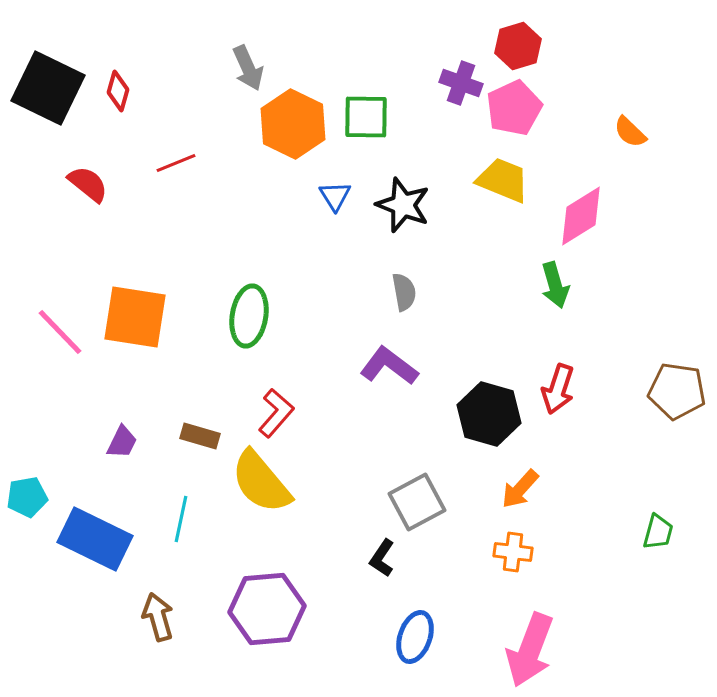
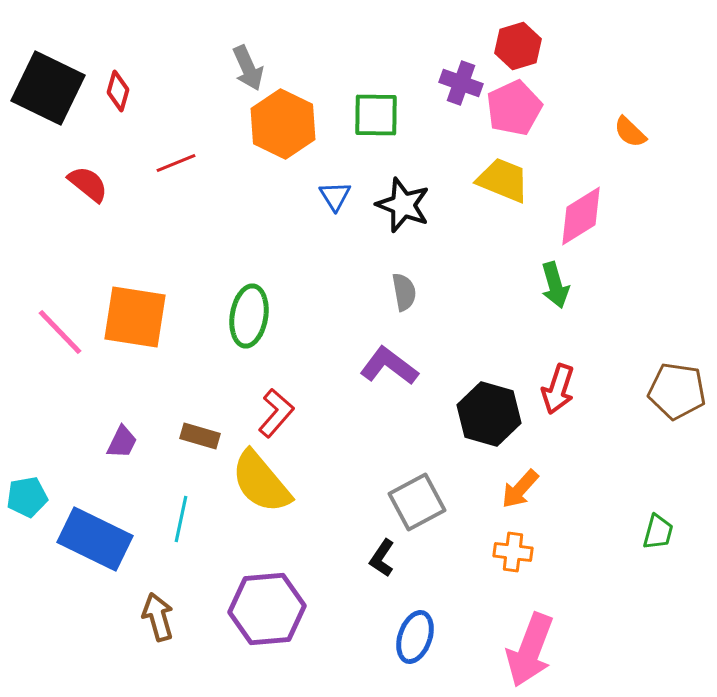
green square: moved 10 px right, 2 px up
orange hexagon: moved 10 px left
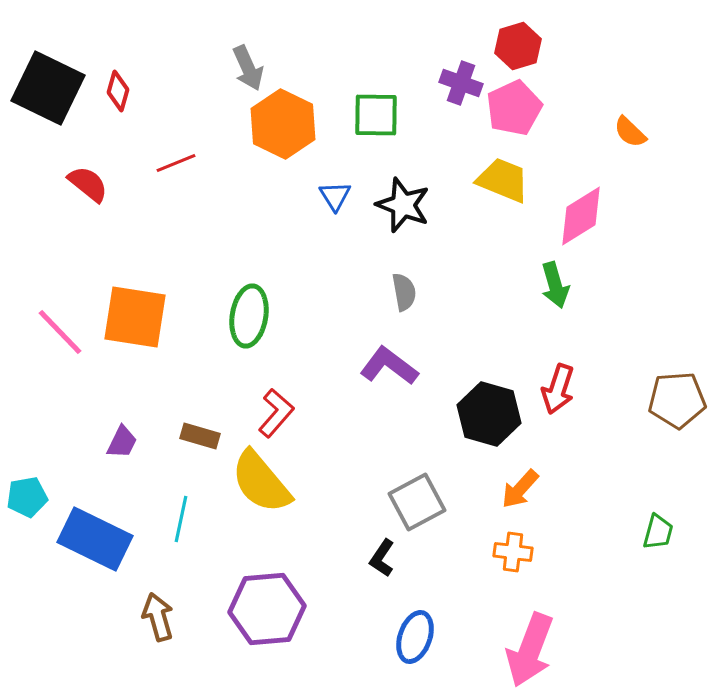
brown pentagon: moved 9 px down; rotated 12 degrees counterclockwise
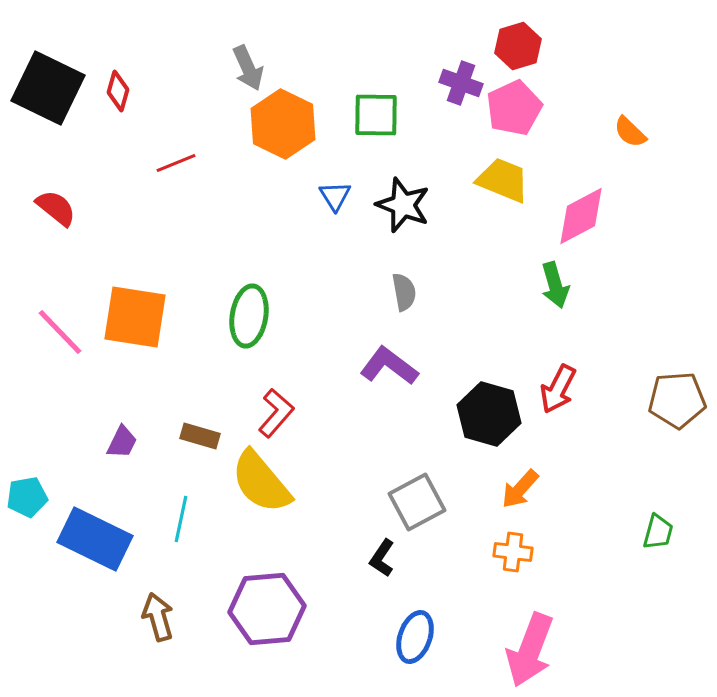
red semicircle: moved 32 px left, 24 px down
pink diamond: rotated 4 degrees clockwise
red arrow: rotated 9 degrees clockwise
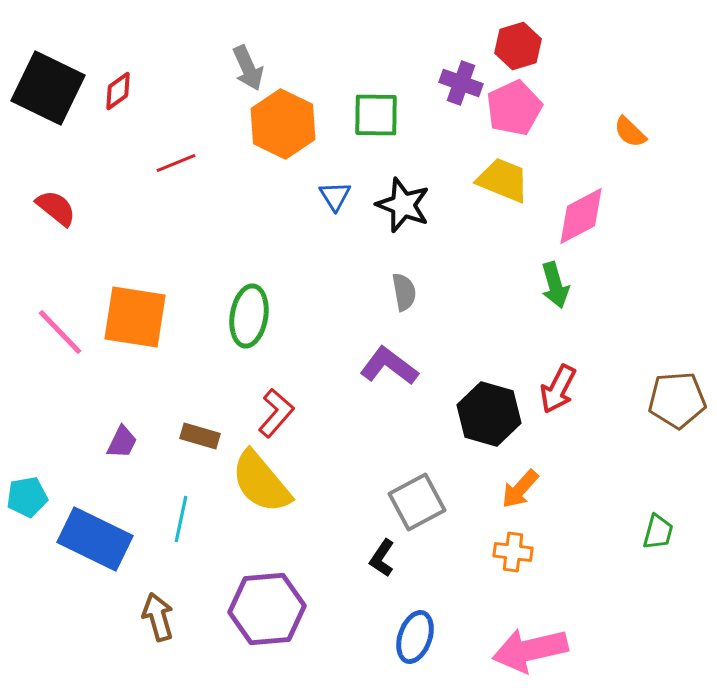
red diamond: rotated 39 degrees clockwise
pink arrow: rotated 56 degrees clockwise
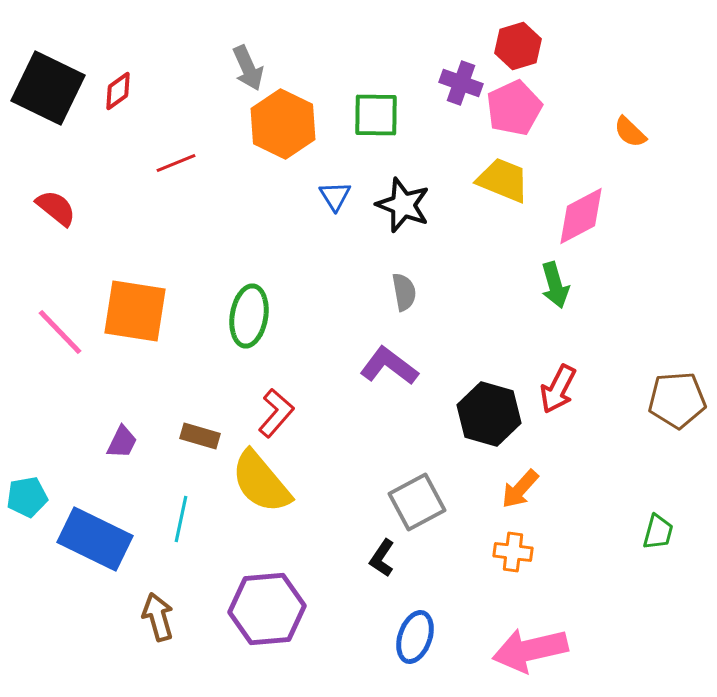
orange square: moved 6 px up
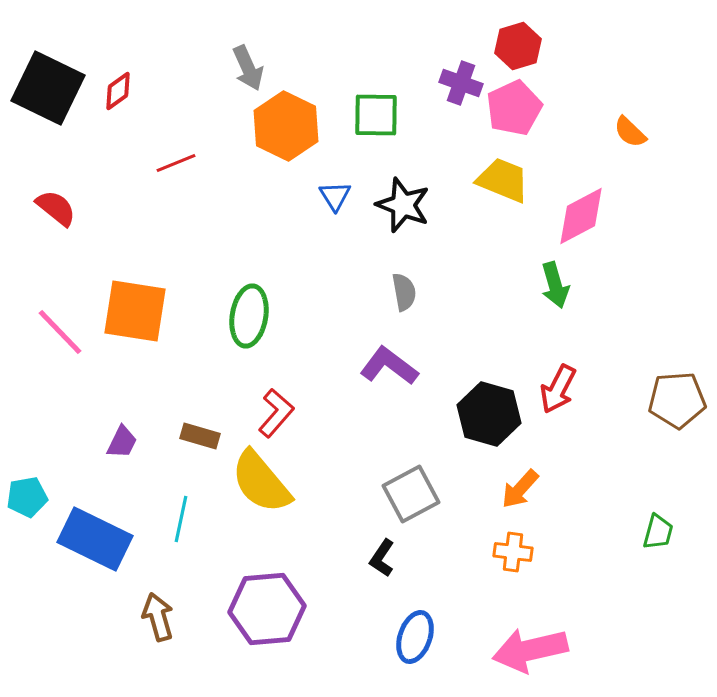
orange hexagon: moved 3 px right, 2 px down
gray square: moved 6 px left, 8 px up
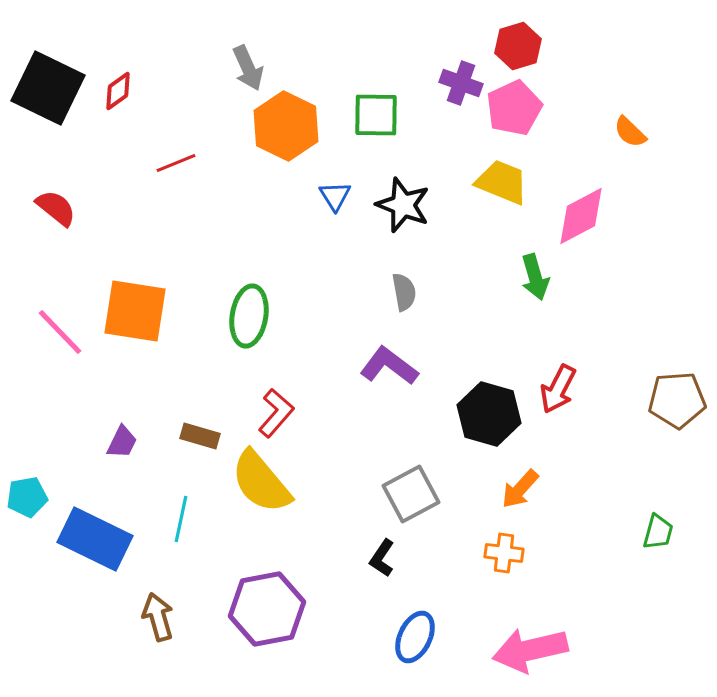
yellow trapezoid: moved 1 px left, 2 px down
green arrow: moved 20 px left, 8 px up
orange cross: moved 9 px left, 1 px down
purple hexagon: rotated 6 degrees counterclockwise
blue ellipse: rotated 6 degrees clockwise
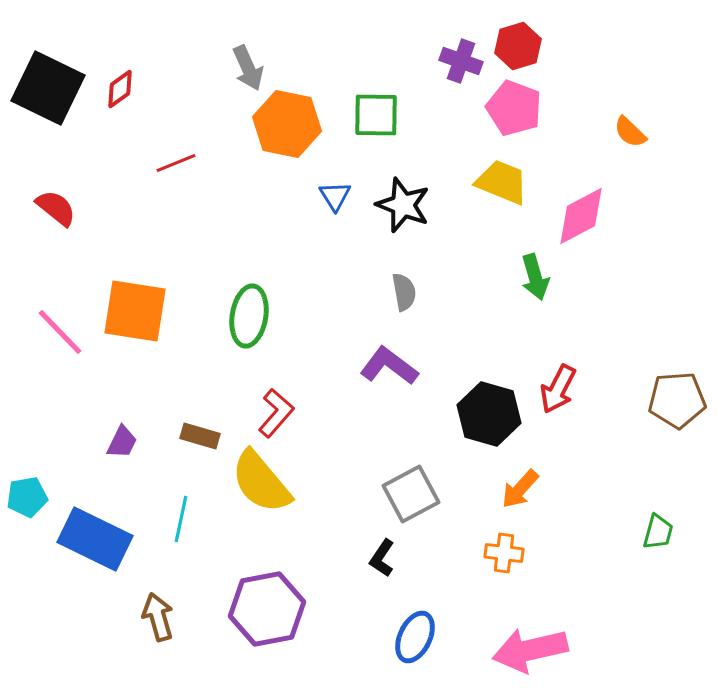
purple cross: moved 22 px up
red diamond: moved 2 px right, 2 px up
pink pentagon: rotated 26 degrees counterclockwise
orange hexagon: moved 1 px right, 2 px up; rotated 14 degrees counterclockwise
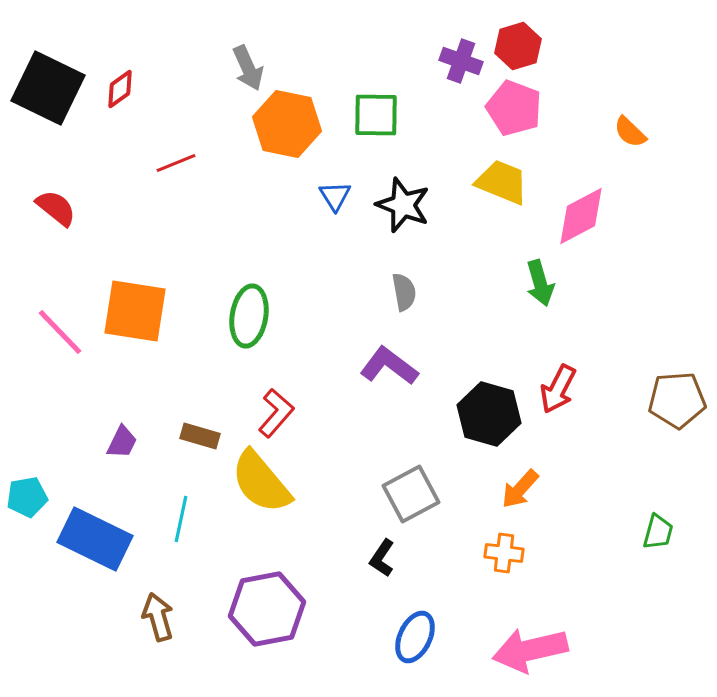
green arrow: moved 5 px right, 6 px down
